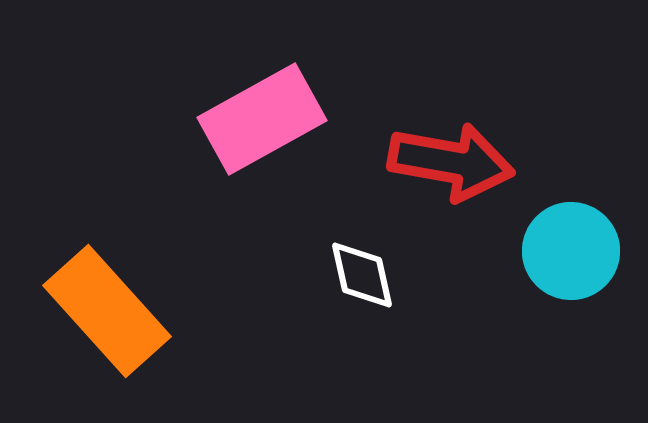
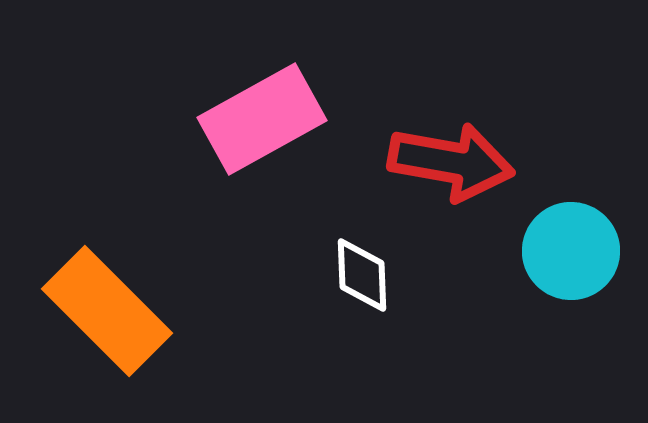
white diamond: rotated 10 degrees clockwise
orange rectangle: rotated 3 degrees counterclockwise
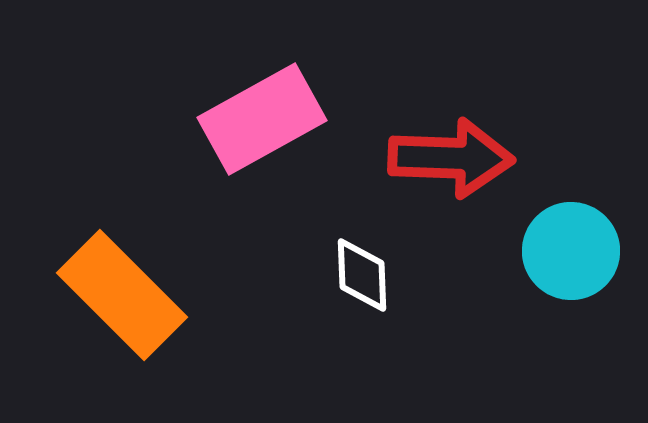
red arrow: moved 4 px up; rotated 8 degrees counterclockwise
orange rectangle: moved 15 px right, 16 px up
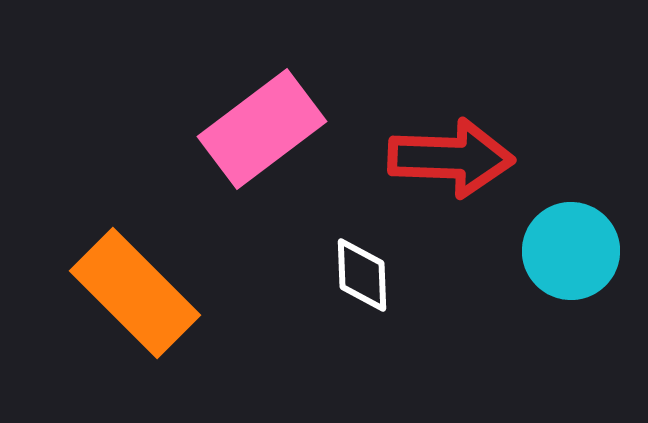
pink rectangle: moved 10 px down; rotated 8 degrees counterclockwise
orange rectangle: moved 13 px right, 2 px up
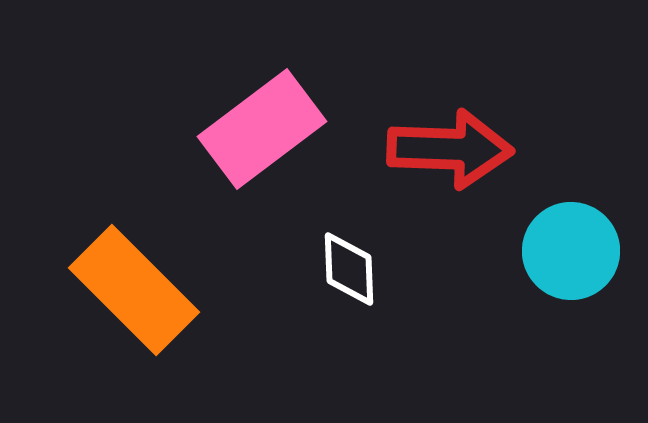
red arrow: moved 1 px left, 9 px up
white diamond: moved 13 px left, 6 px up
orange rectangle: moved 1 px left, 3 px up
